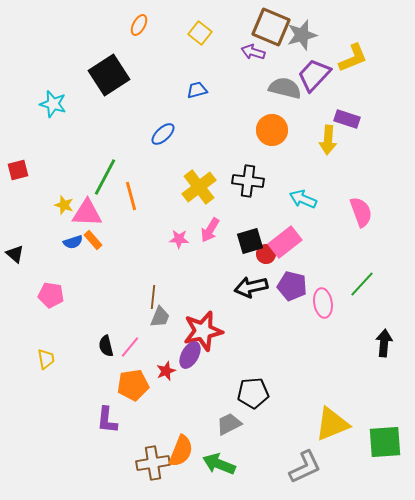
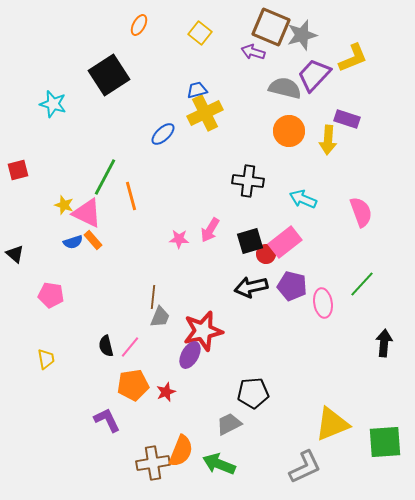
orange circle at (272, 130): moved 17 px right, 1 px down
yellow cross at (199, 187): moved 6 px right, 74 px up; rotated 12 degrees clockwise
pink triangle at (87, 213): rotated 24 degrees clockwise
red star at (166, 371): moved 21 px down
purple L-shape at (107, 420): rotated 148 degrees clockwise
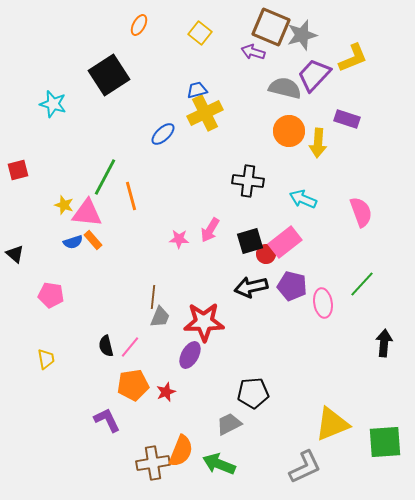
yellow arrow at (328, 140): moved 10 px left, 3 px down
pink triangle at (87, 213): rotated 20 degrees counterclockwise
red star at (203, 331): moved 1 px right, 9 px up; rotated 12 degrees clockwise
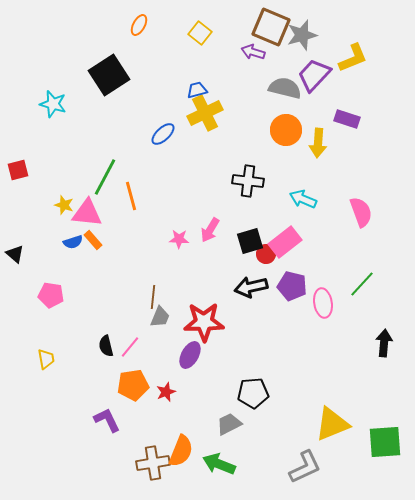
orange circle at (289, 131): moved 3 px left, 1 px up
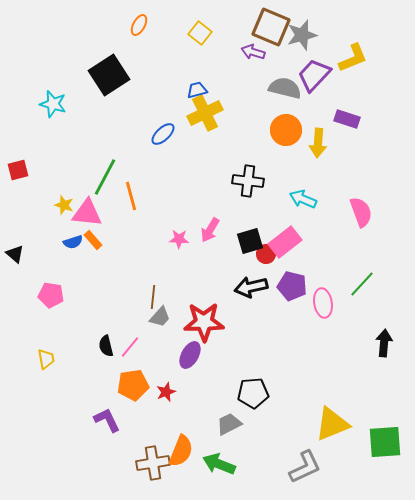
gray trapezoid at (160, 317): rotated 20 degrees clockwise
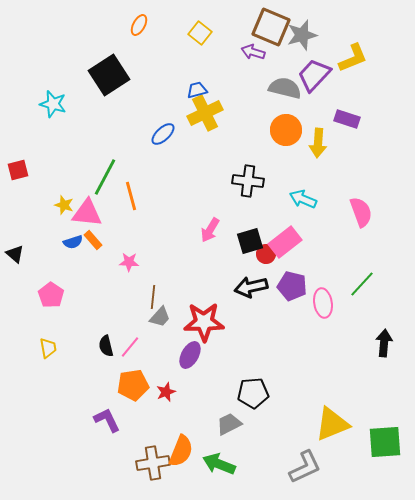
pink star at (179, 239): moved 50 px left, 23 px down
pink pentagon at (51, 295): rotated 25 degrees clockwise
yellow trapezoid at (46, 359): moved 2 px right, 11 px up
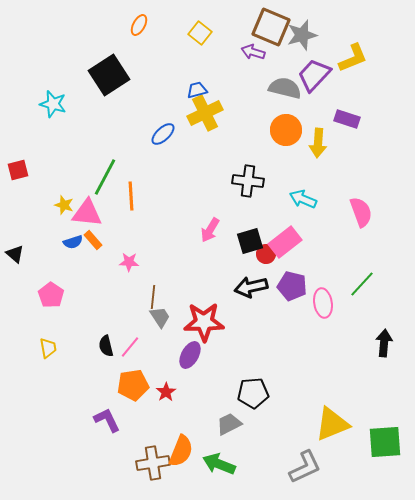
orange line at (131, 196): rotated 12 degrees clockwise
gray trapezoid at (160, 317): rotated 75 degrees counterclockwise
red star at (166, 392): rotated 12 degrees counterclockwise
